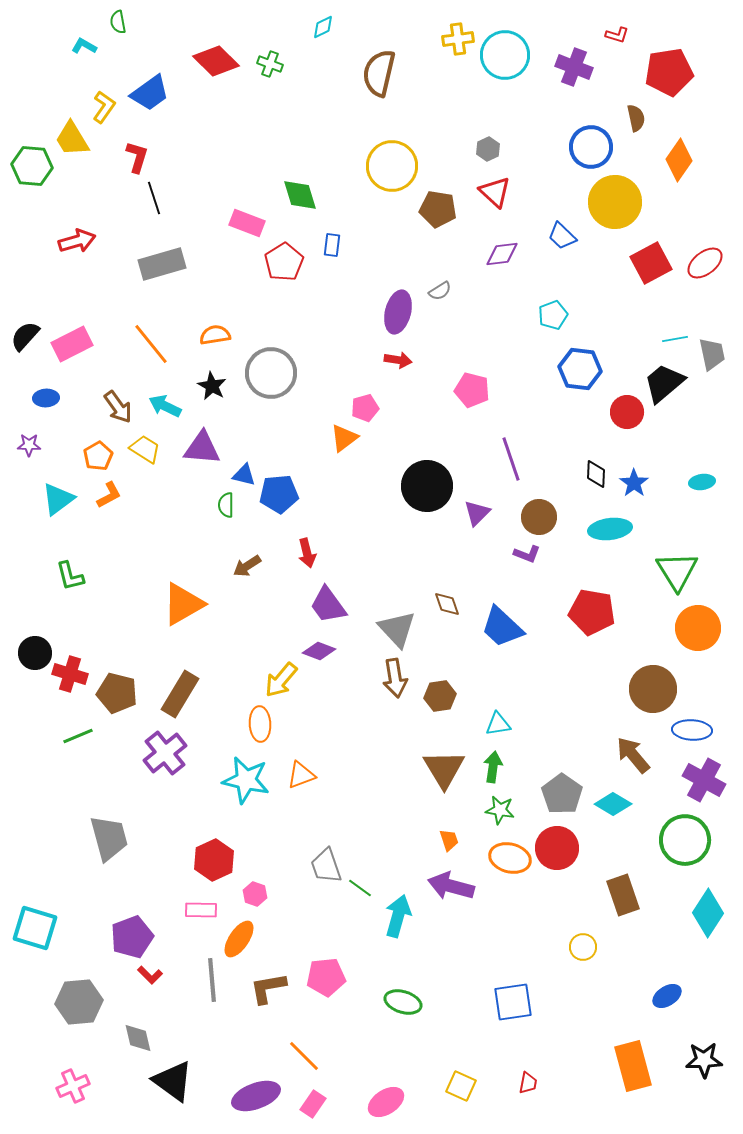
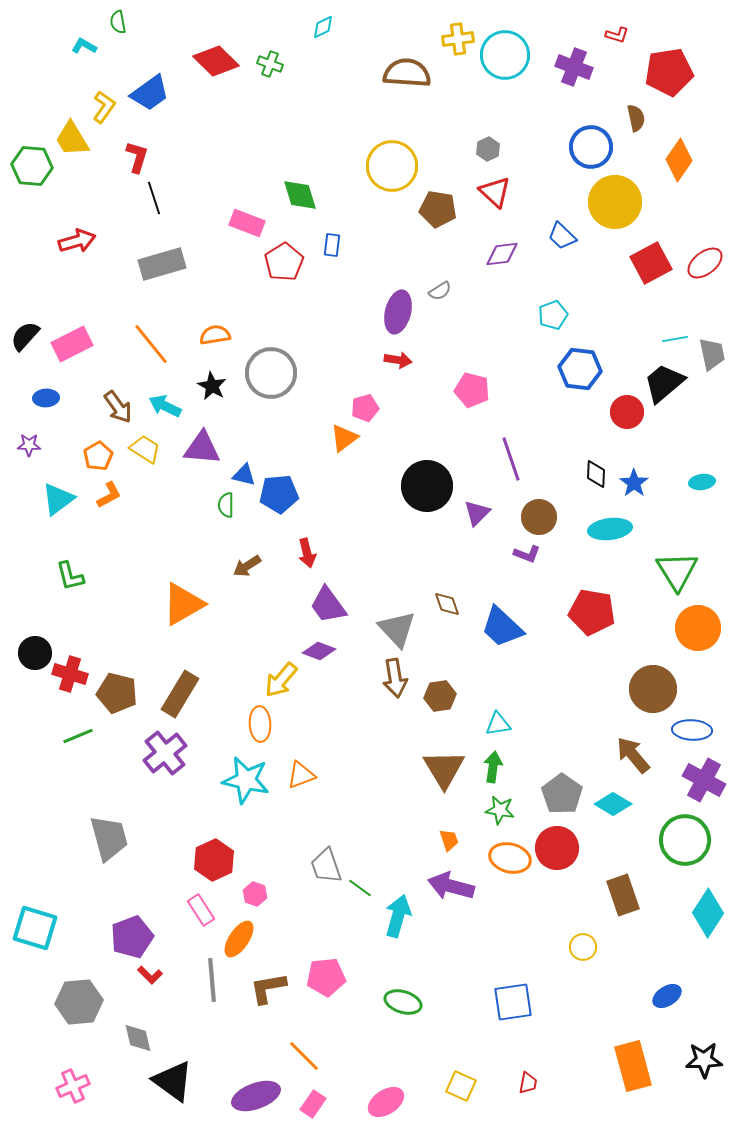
brown semicircle at (379, 73): moved 28 px right; rotated 81 degrees clockwise
pink rectangle at (201, 910): rotated 56 degrees clockwise
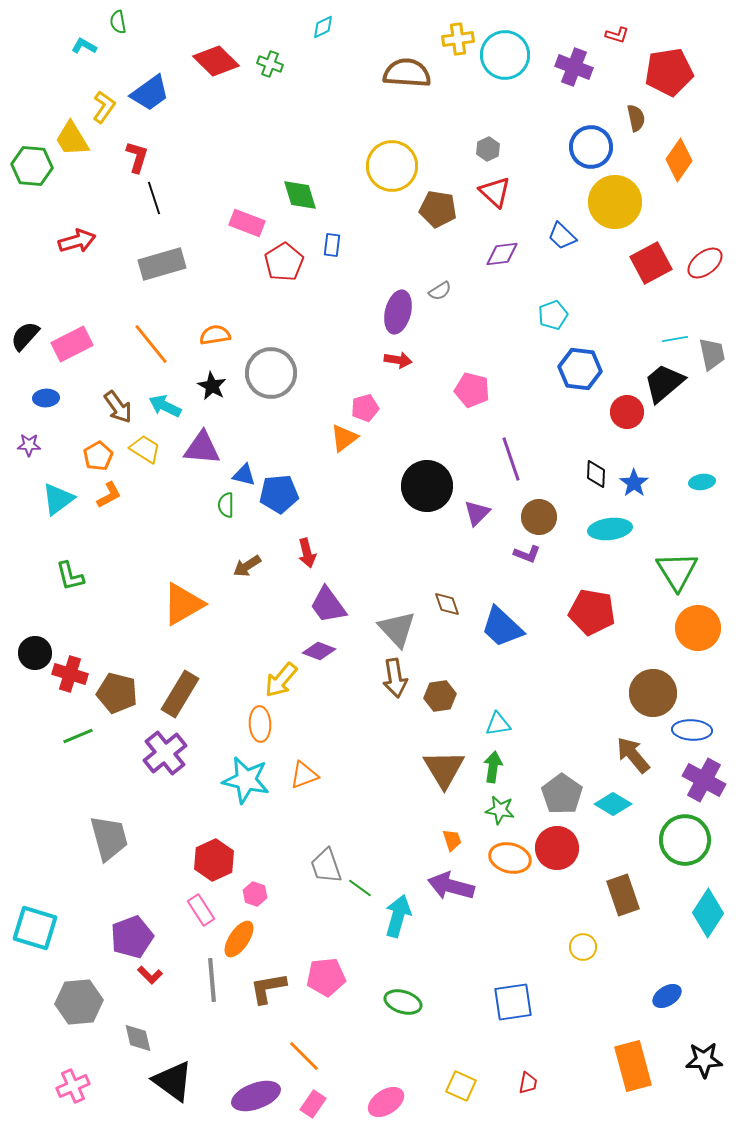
brown circle at (653, 689): moved 4 px down
orange triangle at (301, 775): moved 3 px right
orange trapezoid at (449, 840): moved 3 px right
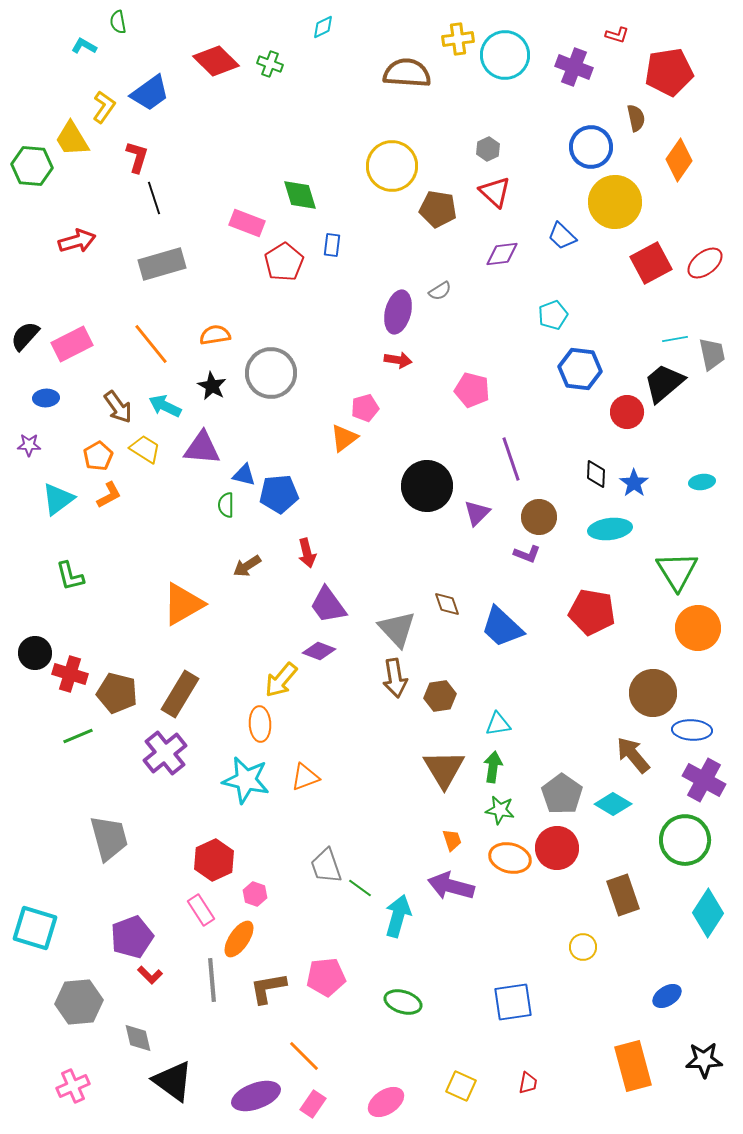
orange triangle at (304, 775): moved 1 px right, 2 px down
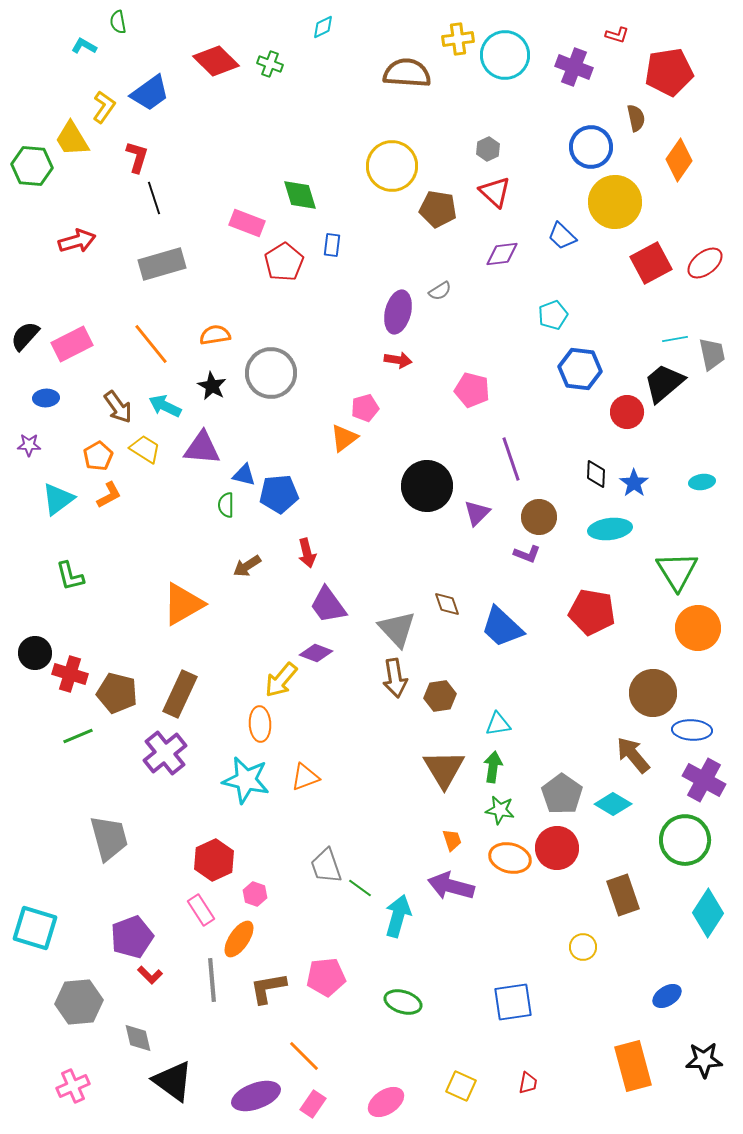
purple diamond at (319, 651): moved 3 px left, 2 px down
brown rectangle at (180, 694): rotated 6 degrees counterclockwise
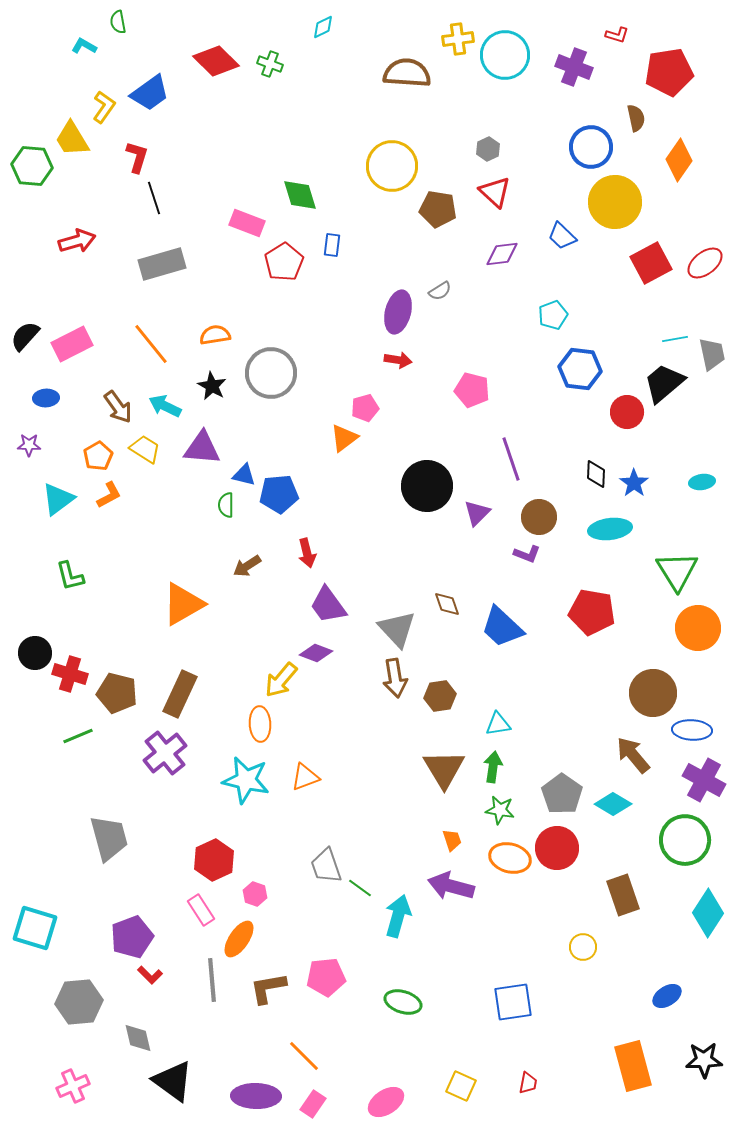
purple ellipse at (256, 1096): rotated 21 degrees clockwise
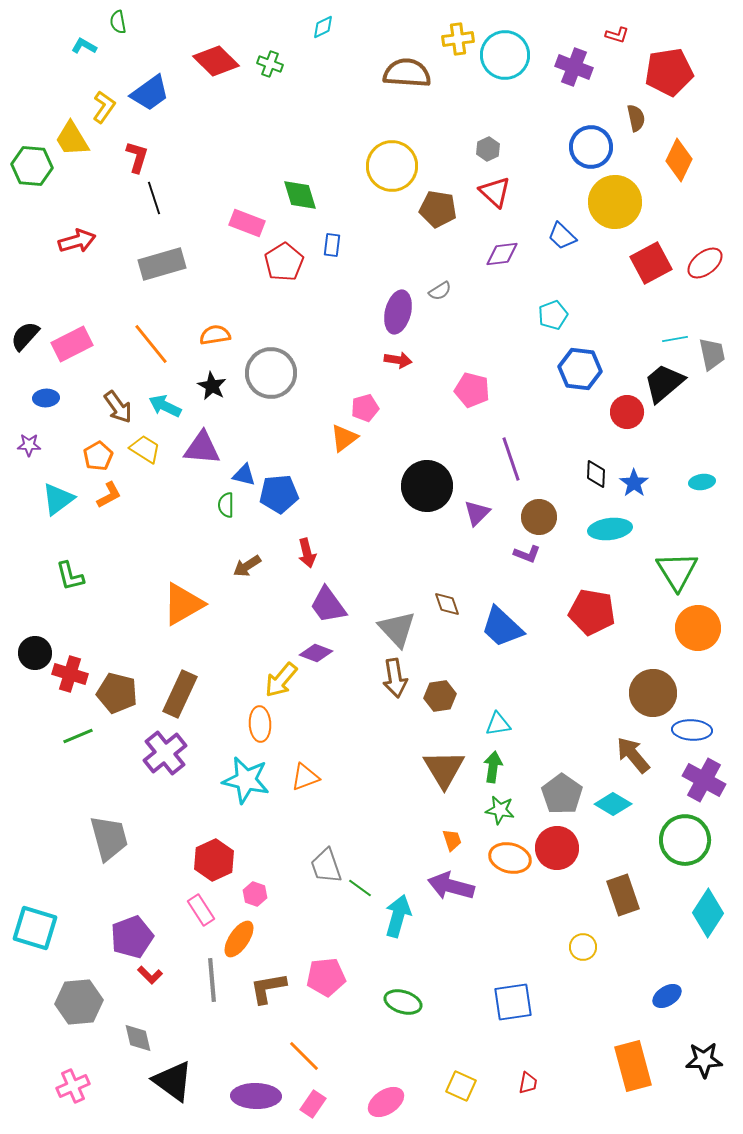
orange diamond at (679, 160): rotated 9 degrees counterclockwise
